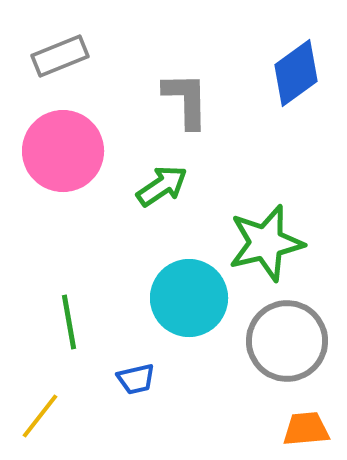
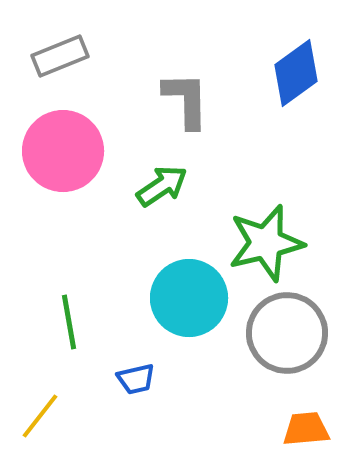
gray circle: moved 8 px up
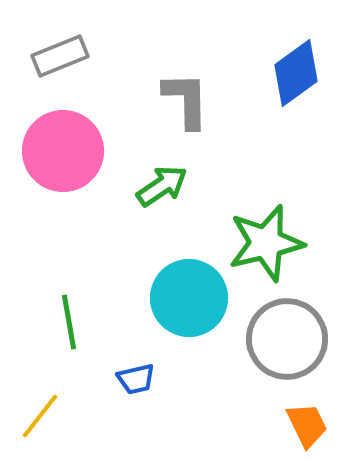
gray circle: moved 6 px down
orange trapezoid: moved 1 px right, 4 px up; rotated 69 degrees clockwise
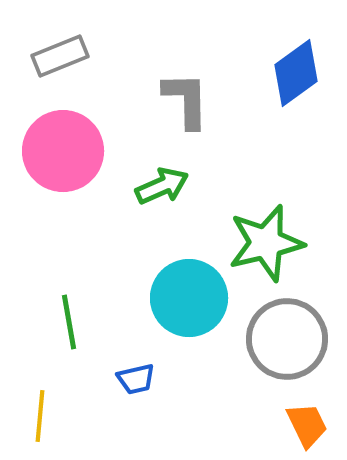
green arrow: rotated 10 degrees clockwise
yellow line: rotated 33 degrees counterclockwise
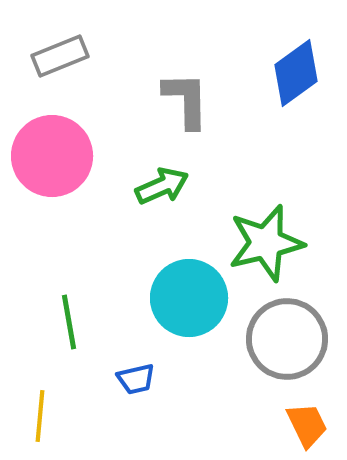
pink circle: moved 11 px left, 5 px down
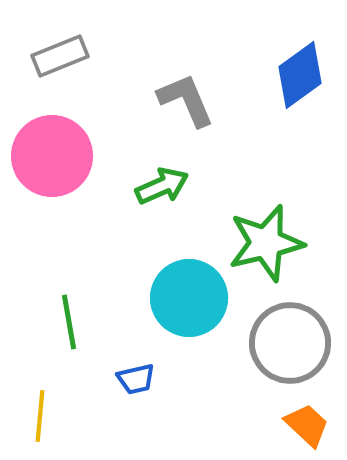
blue diamond: moved 4 px right, 2 px down
gray L-shape: rotated 22 degrees counterclockwise
gray circle: moved 3 px right, 4 px down
orange trapezoid: rotated 21 degrees counterclockwise
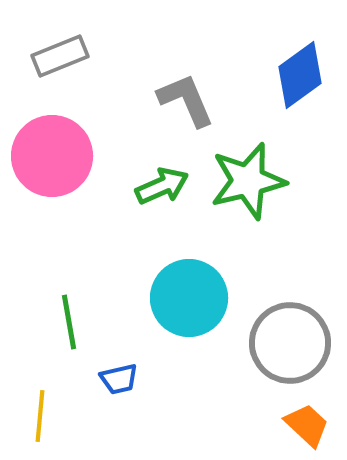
green star: moved 18 px left, 62 px up
blue trapezoid: moved 17 px left
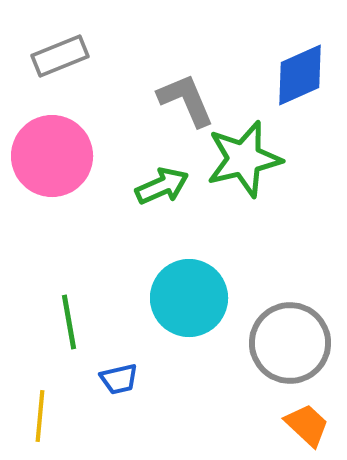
blue diamond: rotated 12 degrees clockwise
green star: moved 4 px left, 22 px up
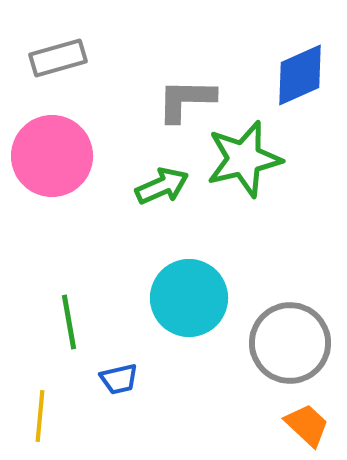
gray rectangle: moved 2 px left, 2 px down; rotated 6 degrees clockwise
gray L-shape: rotated 66 degrees counterclockwise
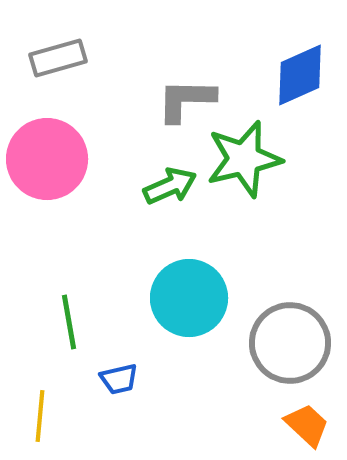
pink circle: moved 5 px left, 3 px down
green arrow: moved 8 px right
